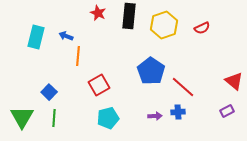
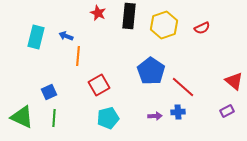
blue square: rotated 21 degrees clockwise
green triangle: rotated 35 degrees counterclockwise
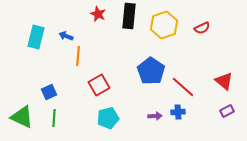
red star: moved 1 px down
red triangle: moved 10 px left
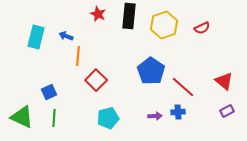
red square: moved 3 px left, 5 px up; rotated 15 degrees counterclockwise
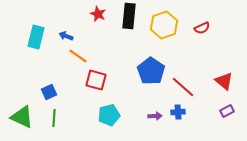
orange line: rotated 60 degrees counterclockwise
red square: rotated 30 degrees counterclockwise
cyan pentagon: moved 1 px right, 3 px up
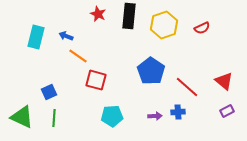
red line: moved 4 px right
cyan pentagon: moved 3 px right, 1 px down; rotated 10 degrees clockwise
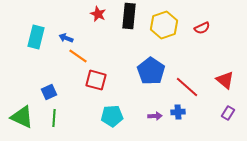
blue arrow: moved 2 px down
red triangle: moved 1 px right, 1 px up
purple rectangle: moved 1 px right, 2 px down; rotated 32 degrees counterclockwise
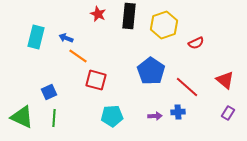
red semicircle: moved 6 px left, 15 px down
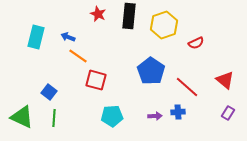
blue arrow: moved 2 px right, 1 px up
blue square: rotated 28 degrees counterclockwise
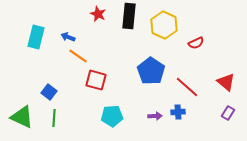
yellow hexagon: rotated 16 degrees counterclockwise
red triangle: moved 1 px right, 2 px down
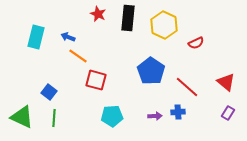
black rectangle: moved 1 px left, 2 px down
